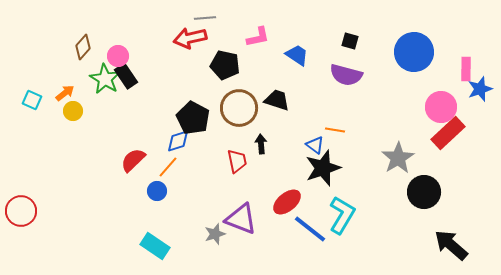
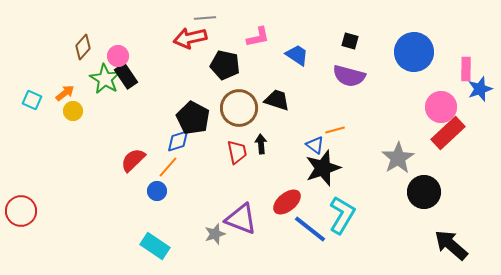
purple semicircle at (346, 75): moved 3 px right, 1 px down
orange line at (335, 130): rotated 24 degrees counterclockwise
red trapezoid at (237, 161): moved 9 px up
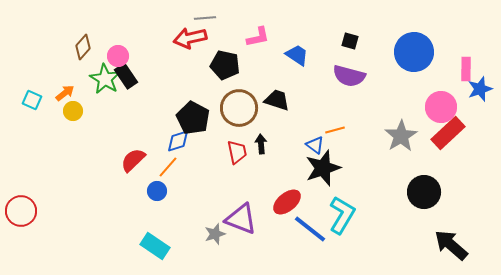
gray star at (398, 158): moved 3 px right, 22 px up
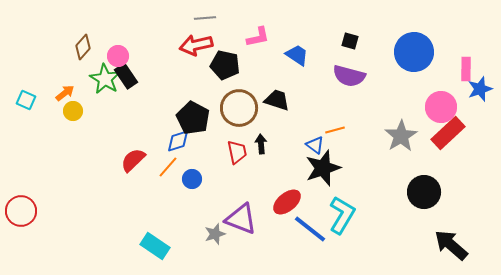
red arrow at (190, 38): moved 6 px right, 7 px down
cyan square at (32, 100): moved 6 px left
blue circle at (157, 191): moved 35 px right, 12 px up
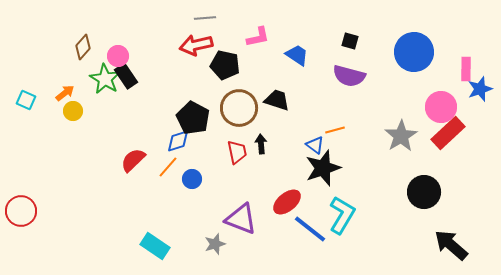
gray star at (215, 234): moved 10 px down
